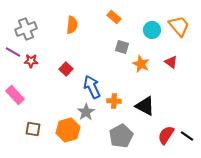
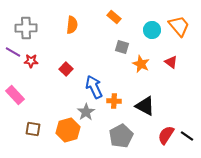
gray cross: moved 1 px up; rotated 20 degrees clockwise
blue arrow: moved 2 px right
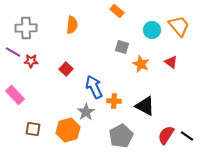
orange rectangle: moved 3 px right, 6 px up
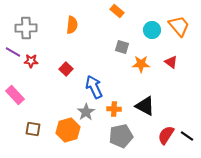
orange star: rotated 24 degrees counterclockwise
orange cross: moved 8 px down
gray pentagon: rotated 15 degrees clockwise
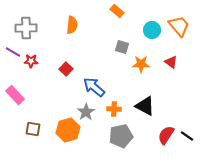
blue arrow: rotated 25 degrees counterclockwise
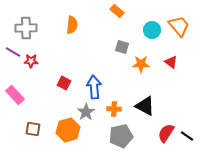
red square: moved 2 px left, 14 px down; rotated 16 degrees counterclockwise
blue arrow: rotated 45 degrees clockwise
red semicircle: moved 2 px up
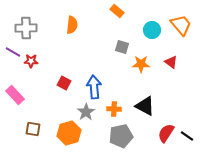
orange trapezoid: moved 2 px right, 1 px up
orange hexagon: moved 1 px right, 3 px down
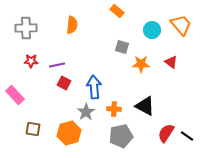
purple line: moved 44 px right, 13 px down; rotated 42 degrees counterclockwise
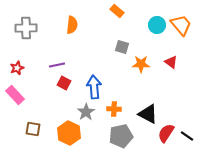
cyan circle: moved 5 px right, 5 px up
red star: moved 14 px left, 7 px down; rotated 24 degrees counterclockwise
black triangle: moved 3 px right, 8 px down
orange hexagon: rotated 20 degrees counterclockwise
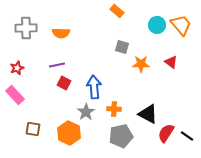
orange semicircle: moved 11 px left, 8 px down; rotated 84 degrees clockwise
